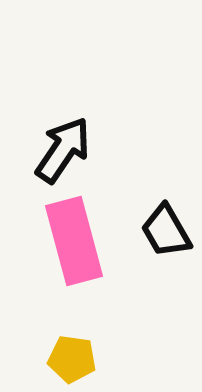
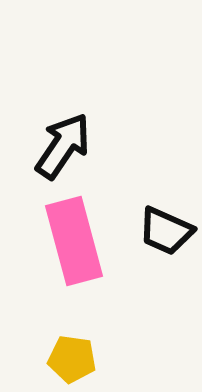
black arrow: moved 4 px up
black trapezoid: rotated 36 degrees counterclockwise
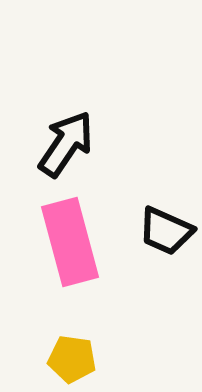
black arrow: moved 3 px right, 2 px up
pink rectangle: moved 4 px left, 1 px down
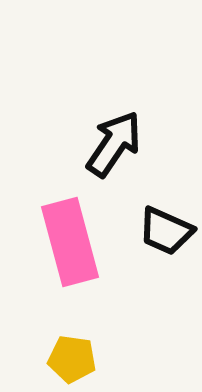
black arrow: moved 48 px right
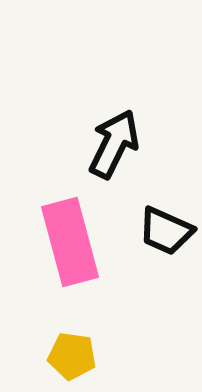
black arrow: rotated 8 degrees counterclockwise
yellow pentagon: moved 3 px up
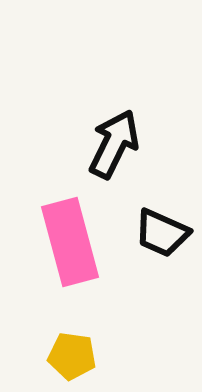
black trapezoid: moved 4 px left, 2 px down
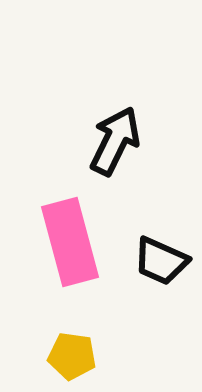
black arrow: moved 1 px right, 3 px up
black trapezoid: moved 1 px left, 28 px down
